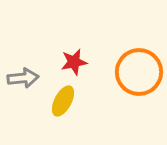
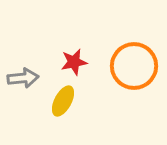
orange circle: moved 5 px left, 6 px up
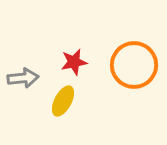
orange circle: moved 1 px up
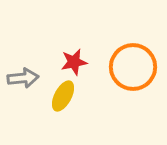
orange circle: moved 1 px left, 2 px down
yellow ellipse: moved 5 px up
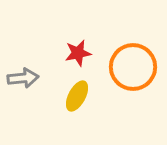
red star: moved 4 px right, 9 px up
yellow ellipse: moved 14 px right
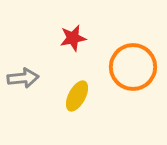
red star: moved 5 px left, 15 px up
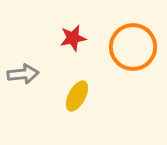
orange circle: moved 20 px up
gray arrow: moved 4 px up
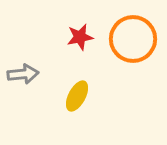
red star: moved 7 px right, 1 px up
orange circle: moved 8 px up
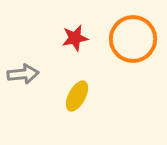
red star: moved 5 px left, 1 px down
